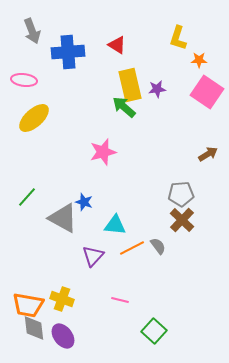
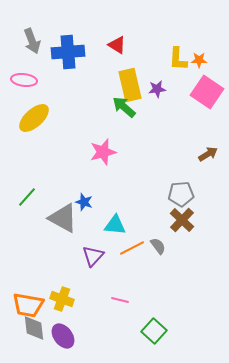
gray arrow: moved 10 px down
yellow L-shape: moved 21 px down; rotated 15 degrees counterclockwise
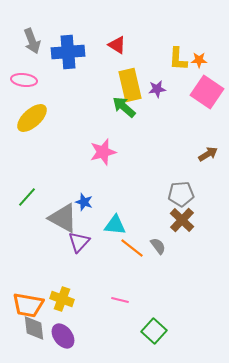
yellow ellipse: moved 2 px left
orange line: rotated 65 degrees clockwise
purple triangle: moved 14 px left, 14 px up
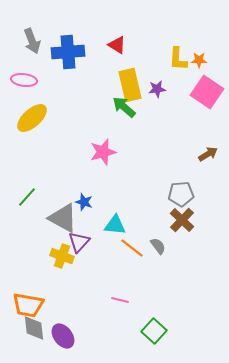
yellow cross: moved 43 px up
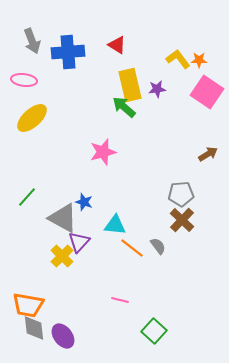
yellow L-shape: rotated 140 degrees clockwise
yellow cross: rotated 25 degrees clockwise
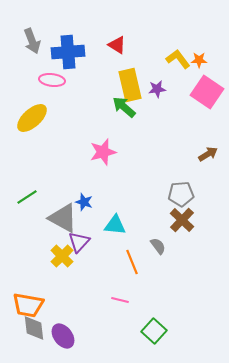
pink ellipse: moved 28 px right
green line: rotated 15 degrees clockwise
orange line: moved 14 px down; rotated 30 degrees clockwise
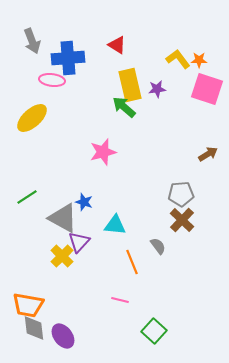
blue cross: moved 6 px down
pink square: moved 3 px up; rotated 16 degrees counterclockwise
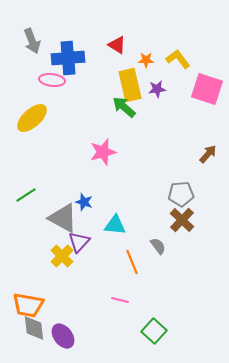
orange star: moved 53 px left
brown arrow: rotated 18 degrees counterclockwise
green line: moved 1 px left, 2 px up
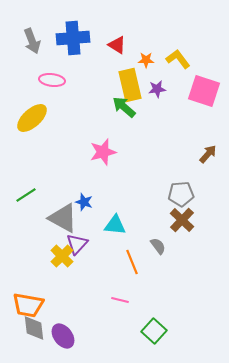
blue cross: moved 5 px right, 20 px up
pink square: moved 3 px left, 2 px down
purple triangle: moved 2 px left, 2 px down
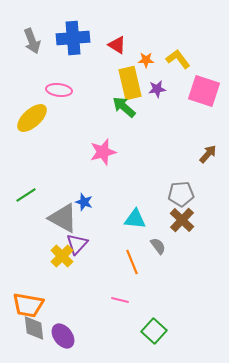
pink ellipse: moved 7 px right, 10 px down
yellow rectangle: moved 2 px up
cyan triangle: moved 20 px right, 6 px up
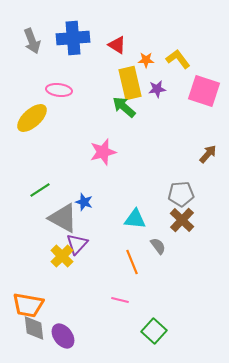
green line: moved 14 px right, 5 px up
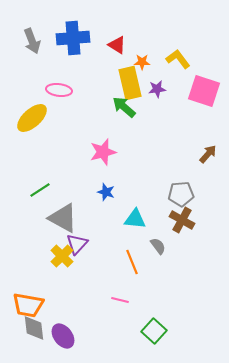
orange star: moved 4 px left, 2 px down
blue star: moved 22 px right, 10 px up
brown cross: rotated 15 degrees counterclockwise
